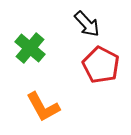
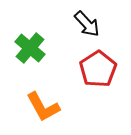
red pentagon: moved 3 px left, 4 px down; rotated 12 degrees clockwise
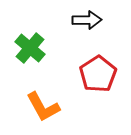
black arrow: moved 4 px up; rotated 48 degrees counterclockwise
red pentagon: moved 5 px down
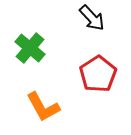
black arrow: moved 5 px right, 2 px up; rotated 48 degrees clockwise
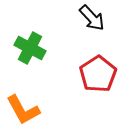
green cross: rotated 12 degrees counterclockwise
orange L-shape: moved 20 px left, 3 px down
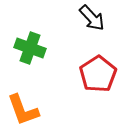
green cross: rotated 8 degrees counterclockwise
orange L-shape: rotated 9 degrees clockwise
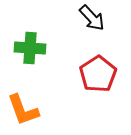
green cross: rotated 16 degrees counterclockwise
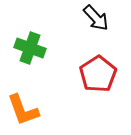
black arrow: moved 4 px right
green cross: rotated 16 degrees clockwise
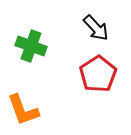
black arrow: moved 10 px down
green cross: moved 1 px right, 2 px up
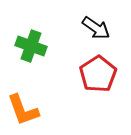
black arrow: rotated 12 degrees counterclockwise
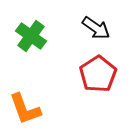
green cross: moved 10 px up; rotated 16 degrees clockwise
orange L-shape: moved 2 px right, 1 px up
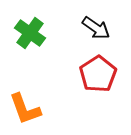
green cross: moved 1 px left, 3 px up
